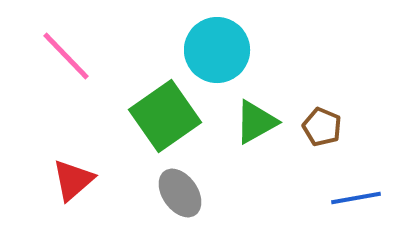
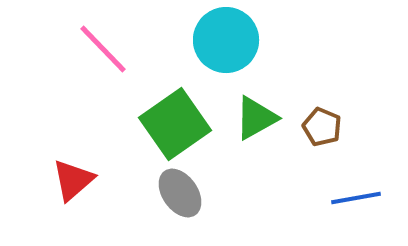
cyan circle: moved 9 px right, 10 px up
pink line: moved 37 px right, 7 px up
green square: moved 10 px right, 8 px down
green triangle: moved 4 px up
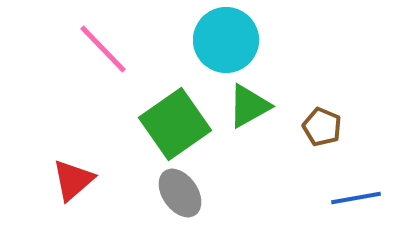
green triangle: moved 7 px left, 12 px up
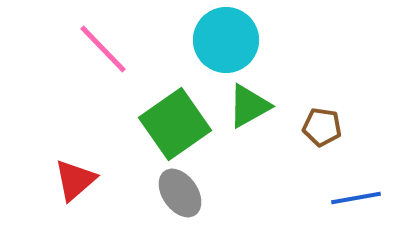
brown pentagon: rotated 15 degrees counterclockwise
red triangle: moved 2 px right
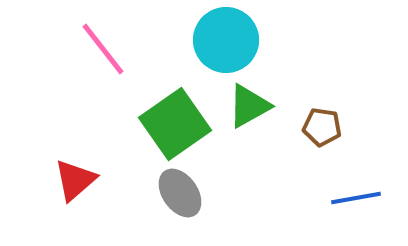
pink line: rotated 6 degrees clockwise
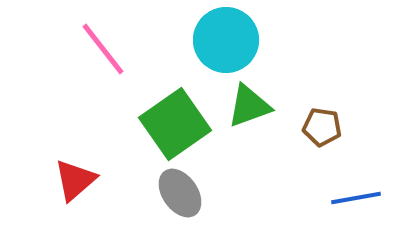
green triangle: rotated 9 degrees clockwise
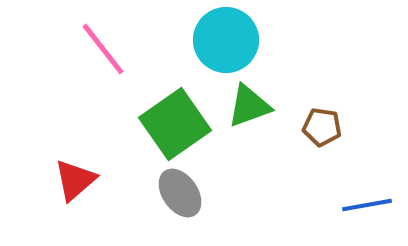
blue line: moved 11 px right, 7 px down
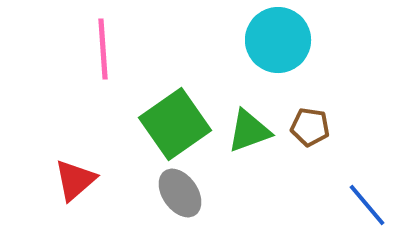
cyan circle: moved 52 px right
pink line: rotated 34 degrees clockwise
green triangle: moved 25 px down
brown pentagon: moved 12 px left
blue line: rotated 60 degrees clockwise
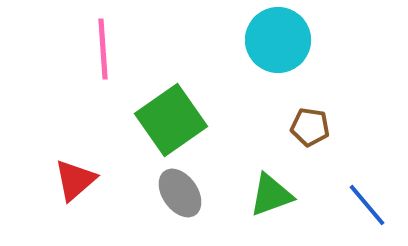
green square: moved 4 px left, 4 px up
green triangle: moved 22 px right, 64 px down
